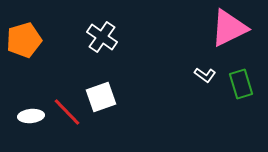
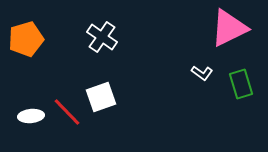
orange pentagon: moved 2 px right, 1 px up
white L-shape: moved 3 px left, 2 px up
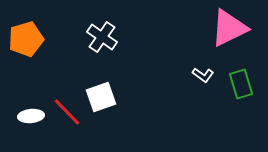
white L-shape: moved 1 px right, 2 px down
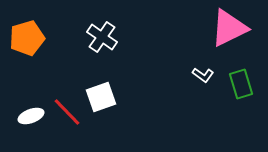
orange pentagon: moved 1 px right, 1 px up
white ellipse: rotated 15 degrees counterclockwise
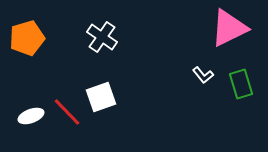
white L-shape: rotated 15 degrees clockwise
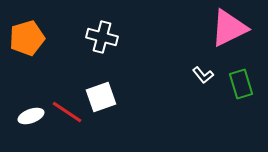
white cross: rotated 20 degrees counterclockwise
red line: rotated 12 degrees counterclockwise
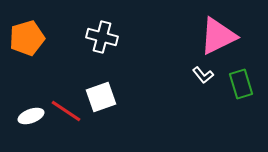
pink triangle: moved 11 px left, 8 px down
red line: moved 1 px left, 1 px up
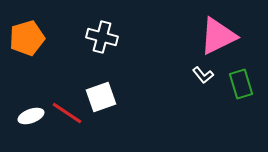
red line: moved 1 px right, 2 px down
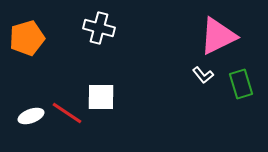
white cross: moved 3 px left, 9 px up
white square: rotated 20 degrees clockwise
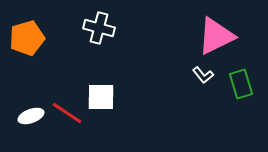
pink triangle: moved 2 px left
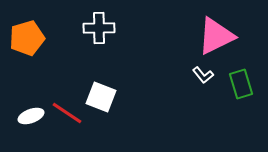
white cross: rotated 16 degrees counterclockwise
white square: rotated 20 degrees clockwise
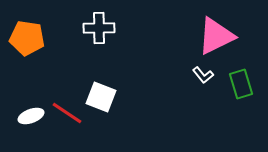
orange pentagon: rotated 24 degrees clockwise
